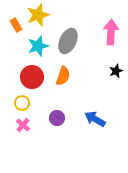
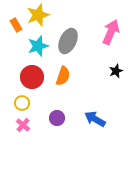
pink arrow: rotated 20 degrees clockwise
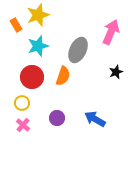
gray ellipse: moved 10 px right, 9 px down
black star: moved 1 px down
